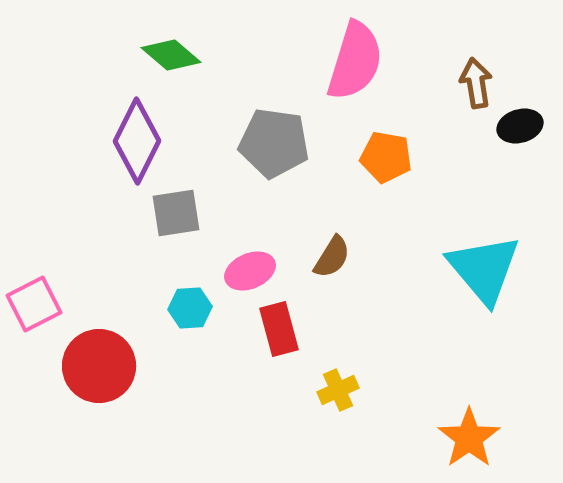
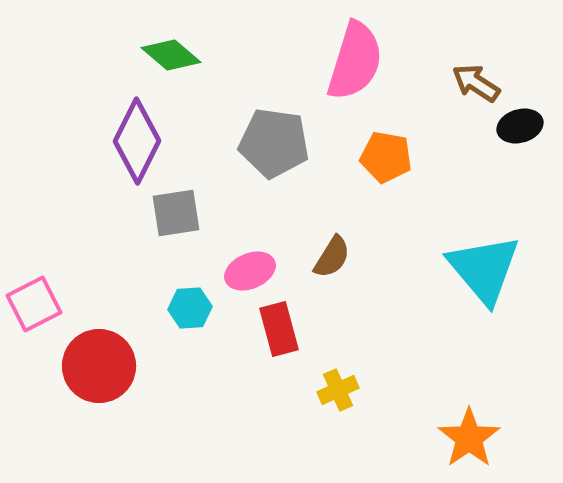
brown arrow: rotated 48 degrees counterclockwise
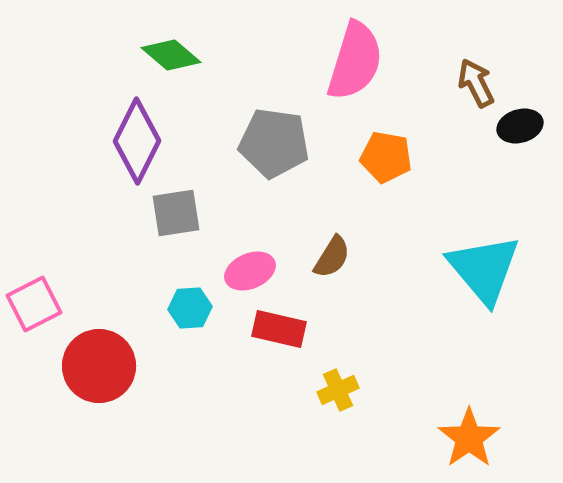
brown arrow: rotated 30 degrees clockwise
red rectangle: rotated 62 degrees counterclockwise
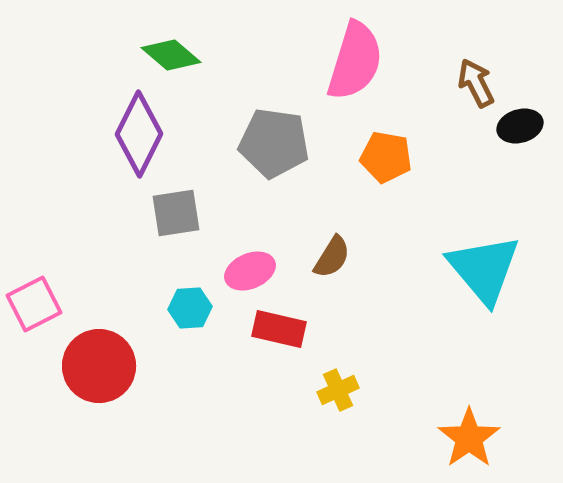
purple diamond: moved 2 px right, 7 px up
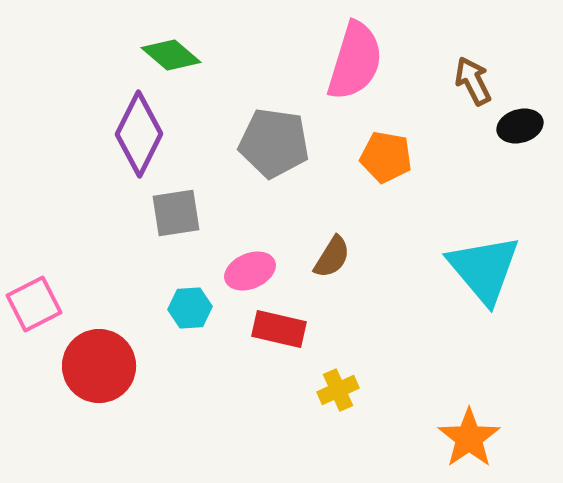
brown arrow: moved 3 px left, 2 px up
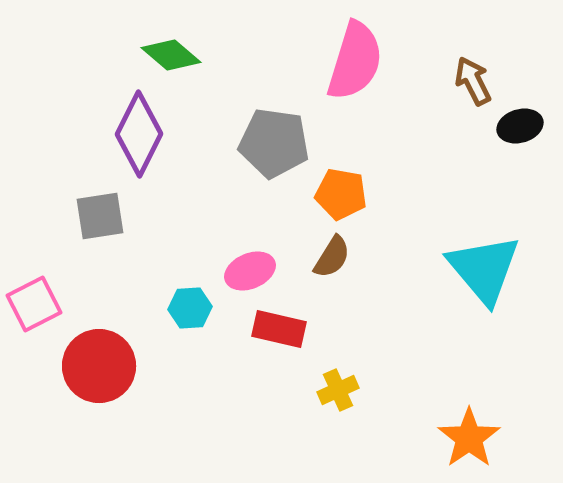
orange pentagon: moved 45 px left, 37 px down
gray square: moved 76 px left, 3 px down
